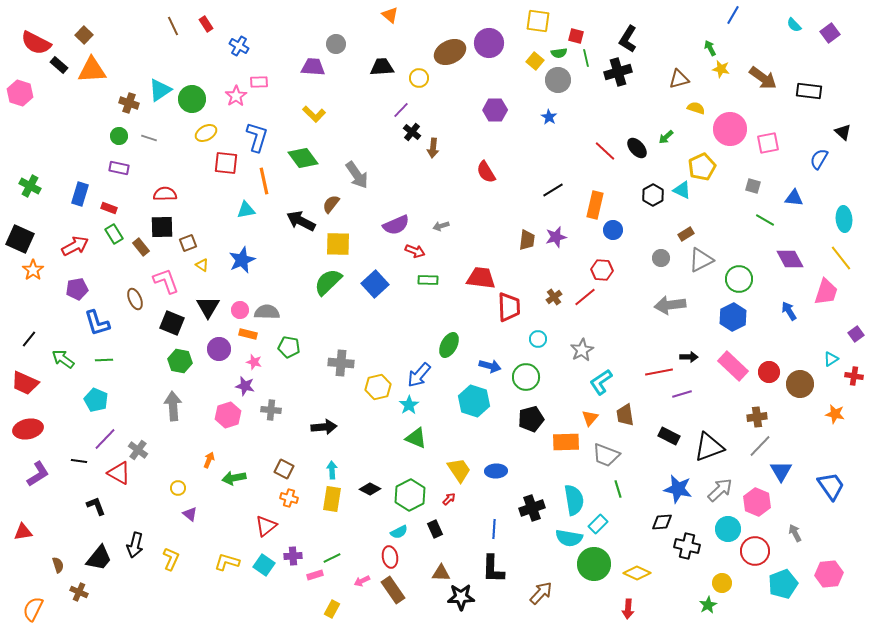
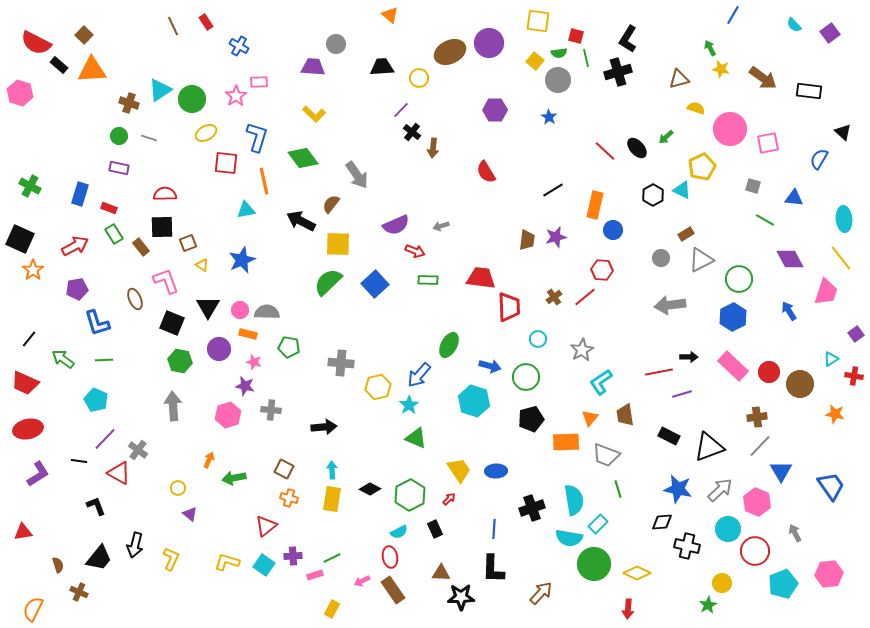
red rectangle at (206, 24): moved 2 px up
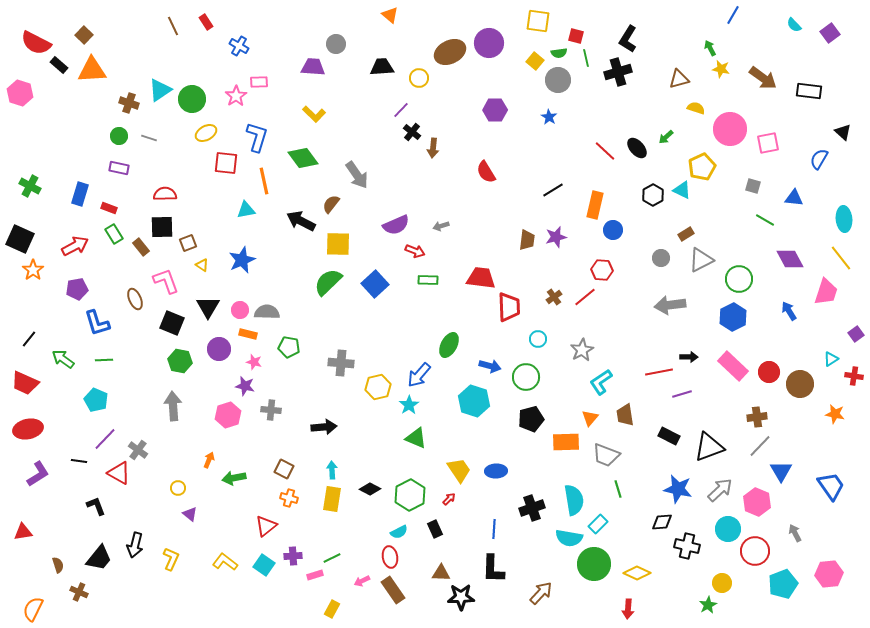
yellow L-shape at (227, 562): moved 2 px left; rotated 20 degrees clockwise
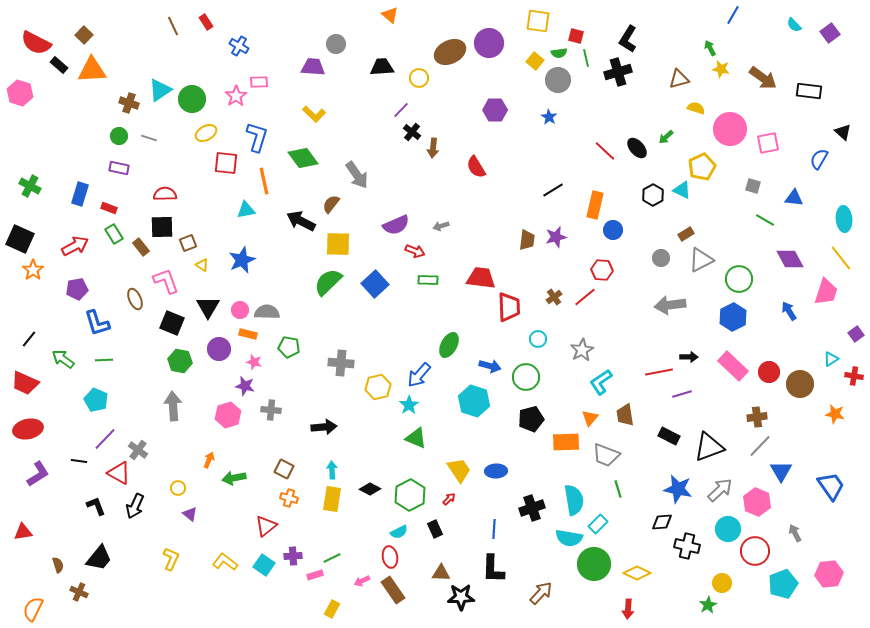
red semicircle at (486, 172): moved 10 px left, 5 px up
black arrow at (135, 545): moved 39 px up; rotated 10 degrees clockwise
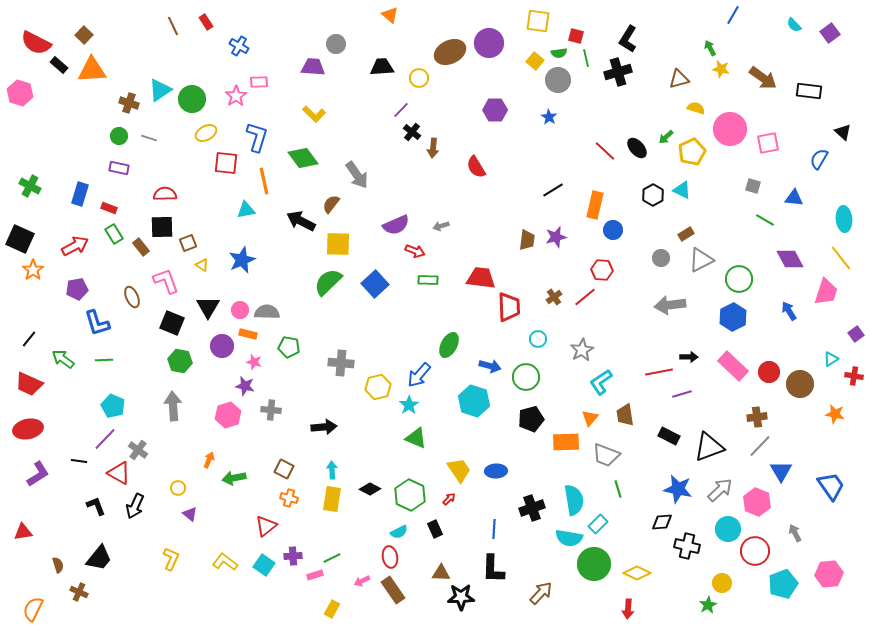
yellow pentagon at (702, 167): moved 10 px left, 15 px up
brown ellipse at (135, 299): moved 3 px left, 2 px up
purple circle at (219, 349): moved 3 px right, 3 px up
red trapezoid at (25, 383): moved 4 px right, 1 px down
cyan pentagon at (96, 400): moved 17 px right, 6 px down
green hexagon at (410, 495): rotated 8 degrees counterclockwise
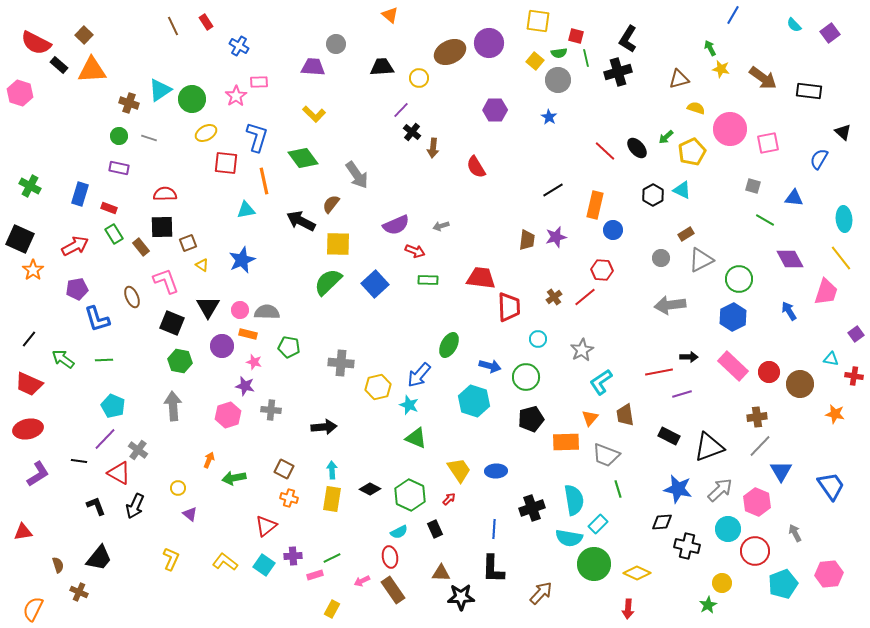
blue L-shape at (97, 323): moved 4 px up
cyan triangle at (831, 359): rotated 42 degrees clockwise
cyan star at (409, 405): rotated 18 degrees counterclockwise
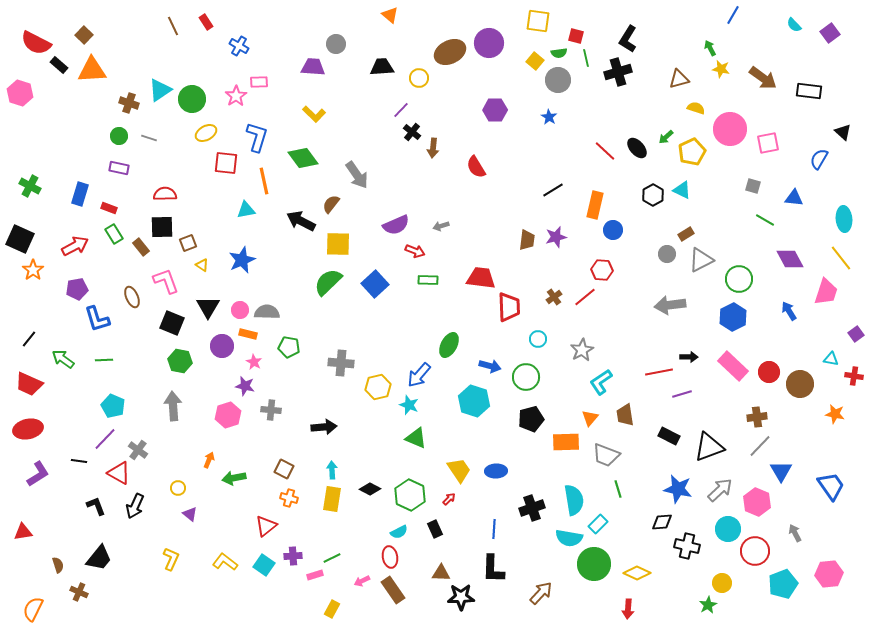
gray circle at (661, 258): moved 6 px right, 4 px up
pink star at (254, 362): rotated 14 degrees clockwise
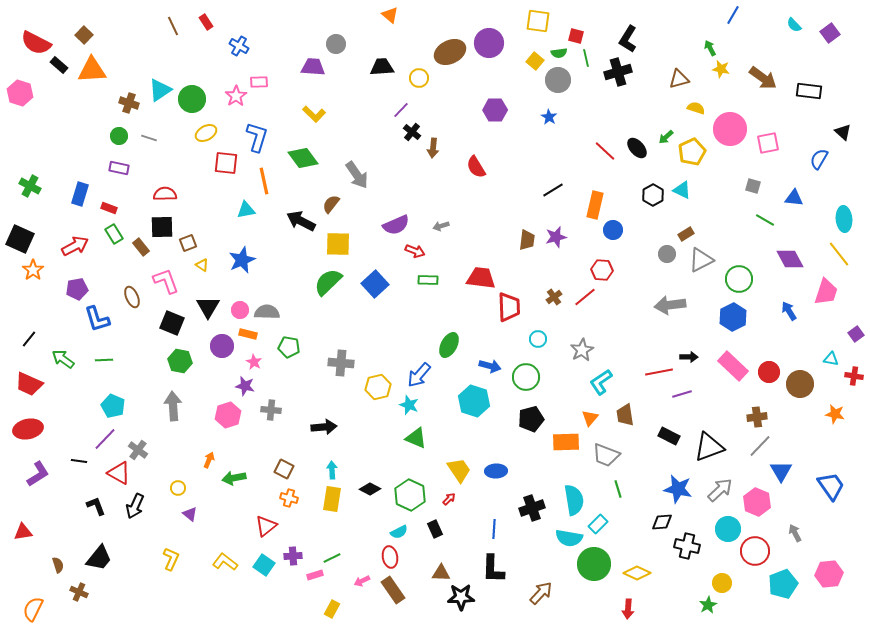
yellow line at (841, 258): moved 2 px left, 4 px up
